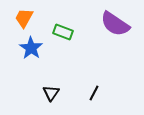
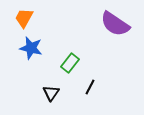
green rectangle: moved 7 px right, 31 px down; rotated 72 degrees counterclockwise
blue star: rotated 20 degrees counterclockwise
black line: moved 4 px left, 6 px up
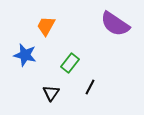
orange trapezoid: moved 22 px right, 8 px down
blue star: moved 6 px left, 7 px down
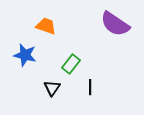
orange trapezoid: rotated 80 degrees clockwise
green rectangle: moved 1 px right, 1 px down
black line: rotated 28 degrees counterclockwise
black triangle: moved 1 px right, 5 px up
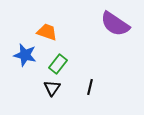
orange trapezoid: moved 1 px right, 6 px down
green rectangle: moved 13 px left
black line: rotated 14 degrees clockwise
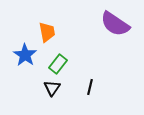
orange trapezoid: rotated 60 degrees clockwise
blue star: rotated 20 degrees clockwise
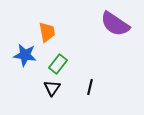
blue star: rotated 25 degrees counterclockwise
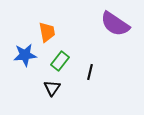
blue star: rotated 15 degrees counterclockwise
green rectangle: moved 2 px right, 3 px up
black line: moved 15 px up
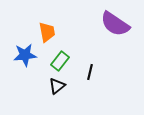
black triangle: moved 5 px right, 2 px up; rotated 18 degrees clockwise
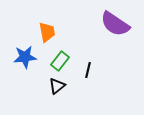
blue star: moved 2 px down
black line: moved 2 px left, 2 px up
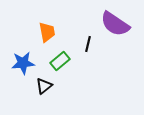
blue star: moved 2 px left, 6 px down
green rectangle: rotated 12 degrees clockwise
black line: moved 26 px up
black triangle: moved 13 px left
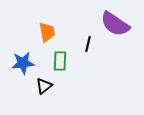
green rectangle: rotated 48 degrees counterclockwise
